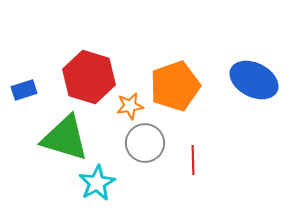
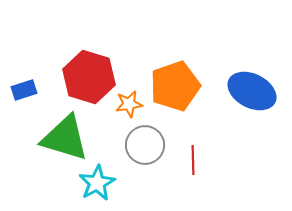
blue ellipse: moved 2 px left, 11 px down
orange star: moved 1 px left, 2 px up
gray circle: moved 2 px down
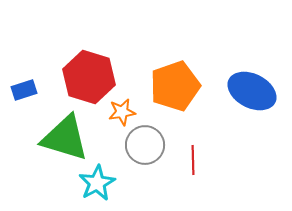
orange star: moved 7 px left, 8 px down
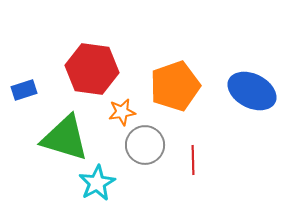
red hexagon: moved 3 px right, 8 px up; rotated 9 degrees counterclockwise
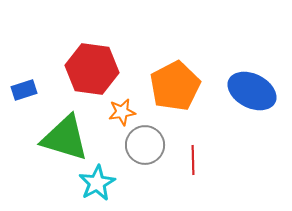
orange pentagon: rotated 9 degrees counterclockwise
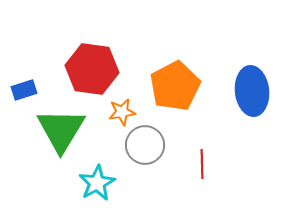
blue ellipse: rotated 57 degrees clockwise
green triangle: moved 4 px left, 8 px up; rotated 44 degrees clockwise
red line: moved 9 px right, 4 px down
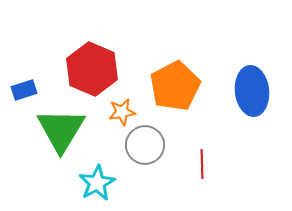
red hexagon: rotated 15 degrees clockwise
